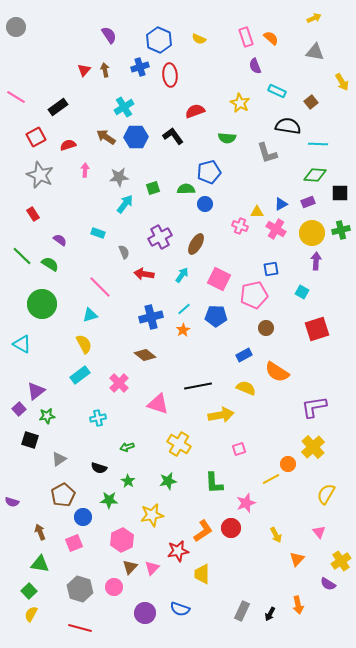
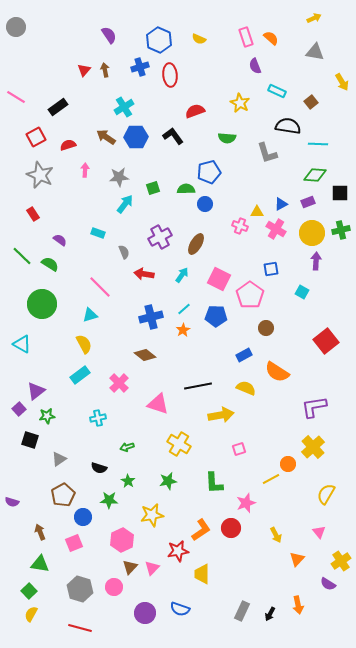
pink pentagon at (254, 295): moved 4 px left; rotated 24 degrees counterclockwise
red square at (317, 329): moved 9 px right, 12 px down; rotated 20 degrees counterclockwise
orange L-shape at (203, 531): moved 2 px left, 1 px up
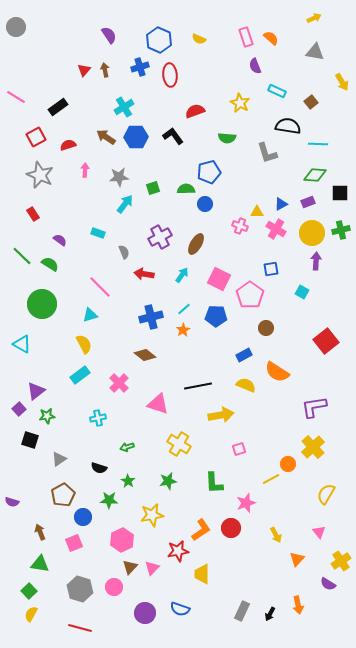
yellow semicircle at (246, 388): moved 3 px up
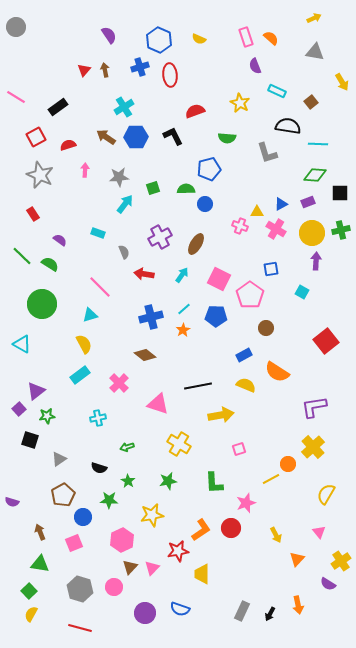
black L-shape at (173, 136): rotated 10 degrees clockwise
blue pentagon at (209, 172): moved 3 px up
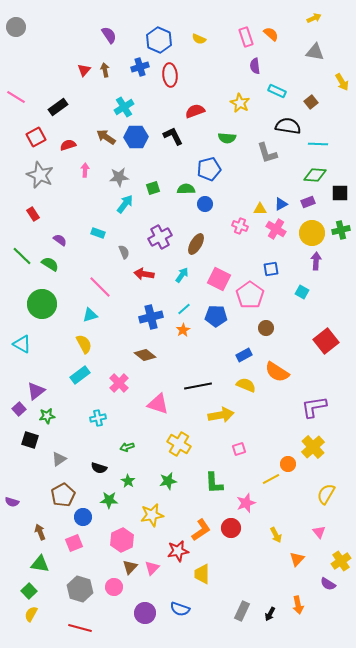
orange semicircle at (271, 38): moved 4 px up
purple semicircle at (255, 66): rotated 14 degrees clockwise
yellow triangle at (257, 212): moved 3 px right, 3 px up
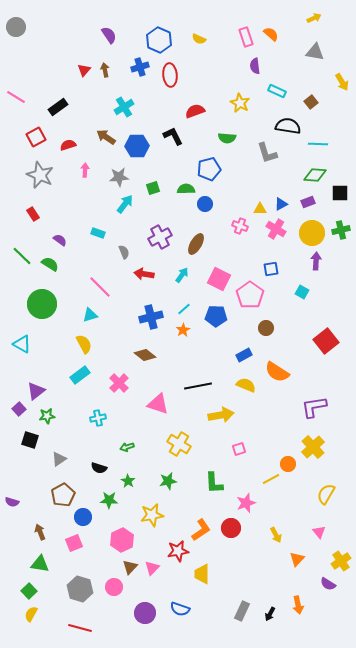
blue hexagon at (136, 137): moved 1 px right, 9 px down
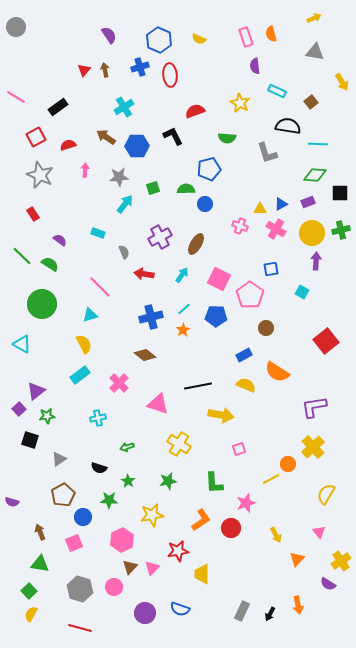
orange semicircle at (271, 34): rotated 147 degrees counterclockwise
yellow arrow at (221, 415): rotated 20 degrees clockwise
orange L-shape at (201, 530): moved 10 px up
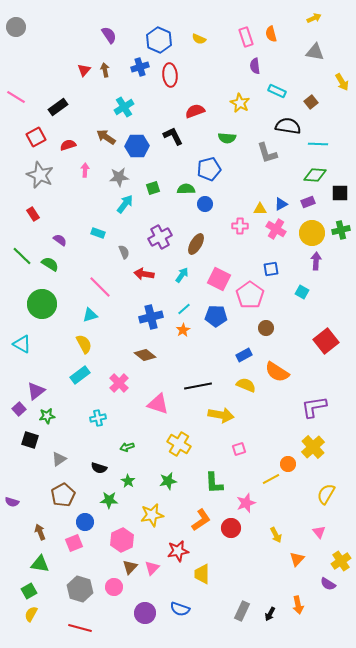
pink cross at (240, 226): rotated 21 degrees counterclockwise
blue circle at (83, 517): moved 2 px right, 5 px down
green square at (29, 591): rotated 14 degrees clockwise
